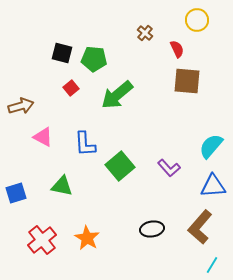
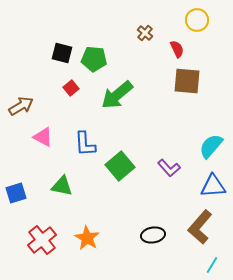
brown arrow: rotated 15 degrees counterclockwise
black ellipse: moved 1 px right, 6 px down
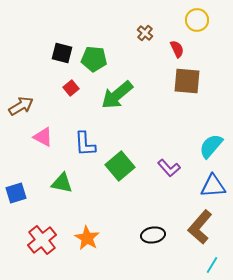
green triangle: moved 3 px up
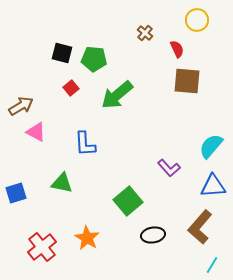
pink triangle: moved 7 px left, 5 px up
green square: moved 8 px right, 35 px down
red cross: moved 7 px down
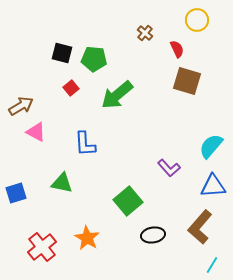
brown square: rotated 12 degrees clockwise
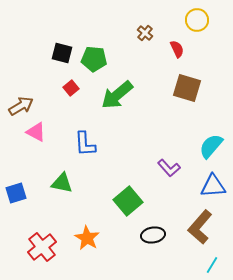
brown square: moved 7 px down
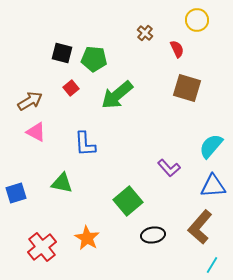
brown arrow: moved 9 px right, 5 px up
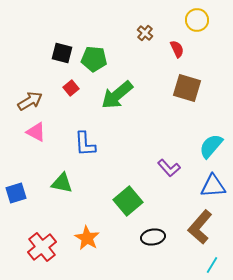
black ellipse: moved 2 px down
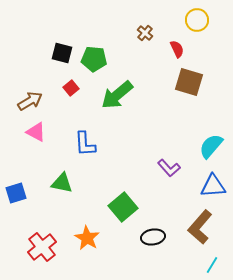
brown square: moved 2 px right, 6 px up
green square: moved 5 px left, 6 px down
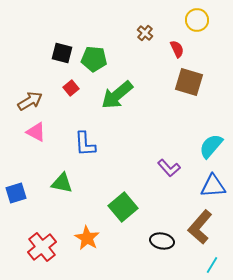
black ellipse: moved 9 px right, 4 px down; rotated 20 degrees clockwise
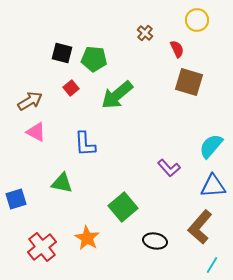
blue square: moved 6 px down
black ellipse: moved 7 px left
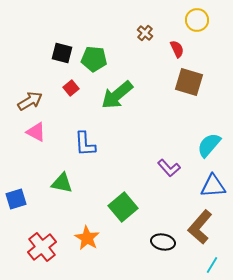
cyan semicircle: moved 2 px left, 1 px up
black ellipse: moved 8 px right, 1 px down
